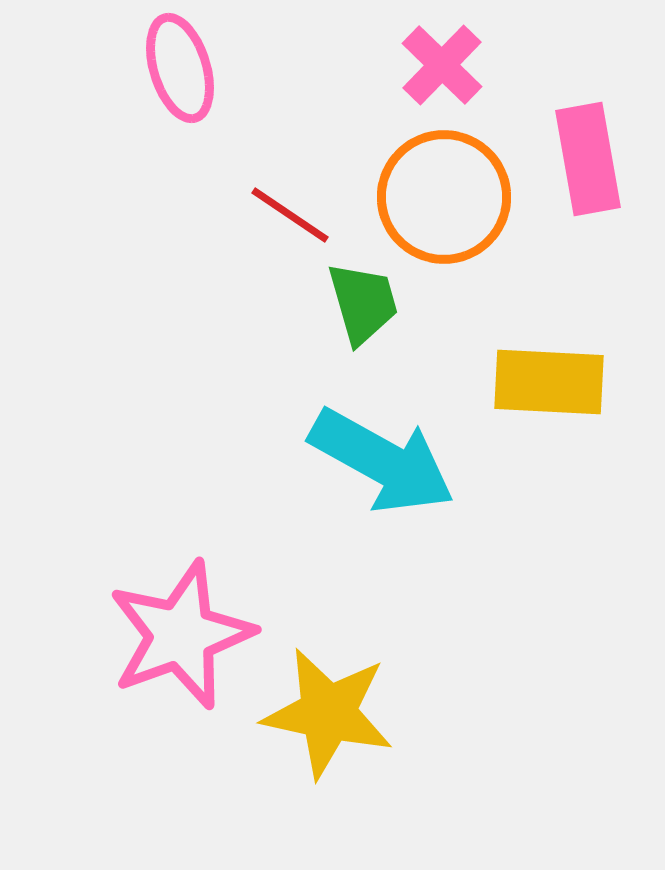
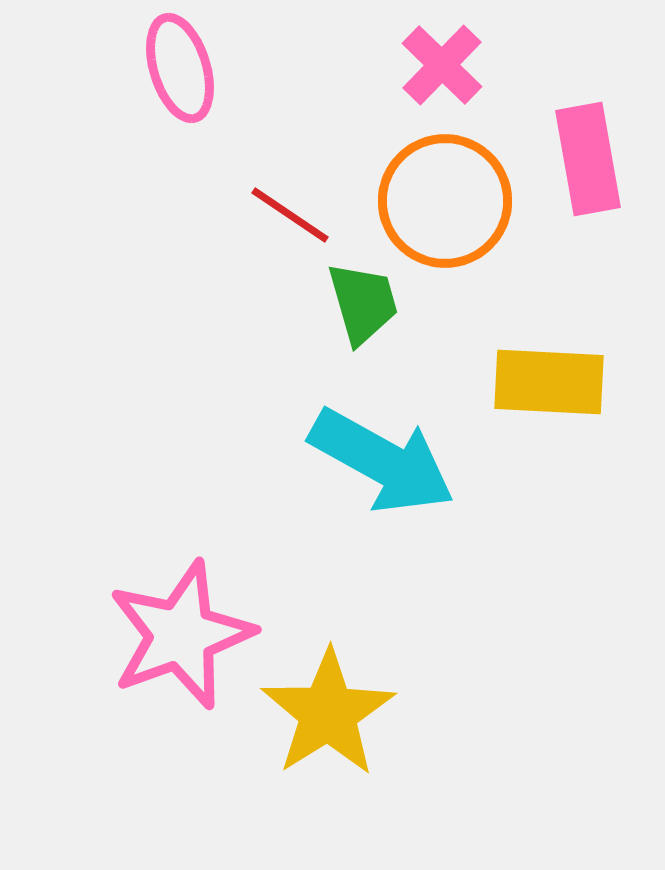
orange circle: moved 1 px right, 4 px down
yellow star: rotated 28 degrees clockwise
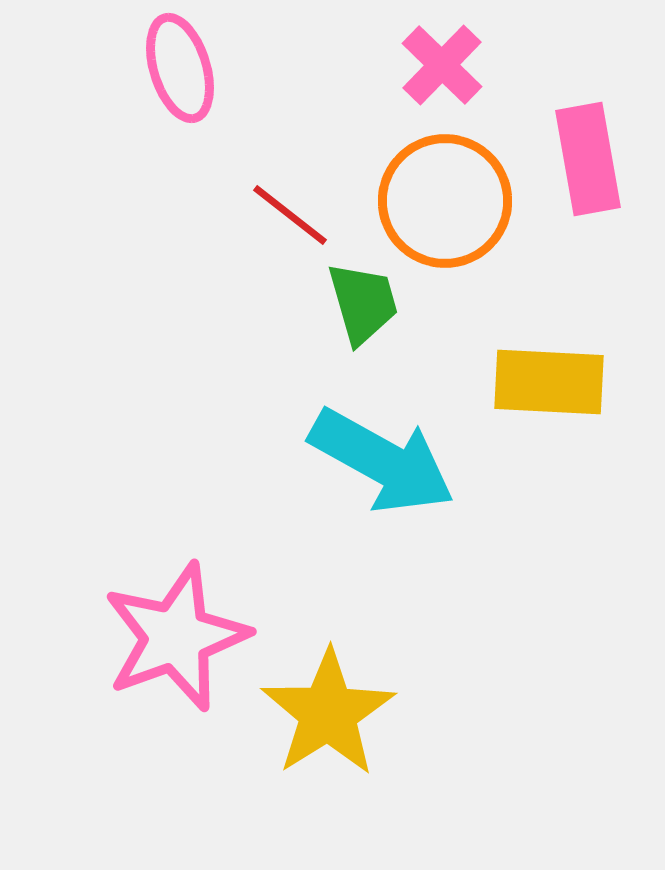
red line: rotated 4 degrees clockwise
pink star: moved 5 px left, 2 px down
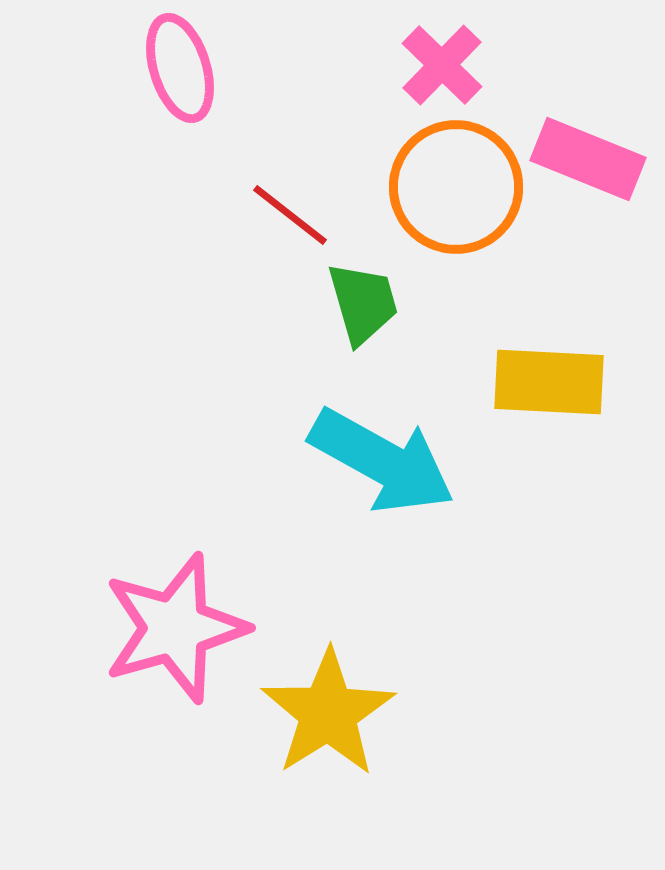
pink rectangle: rotated 58 degrees counterclockwise
orange circle: moved 11 px right, 14 px up
pink star: moved 1 px left, 9 px up; rotated 4 degrees clockwise
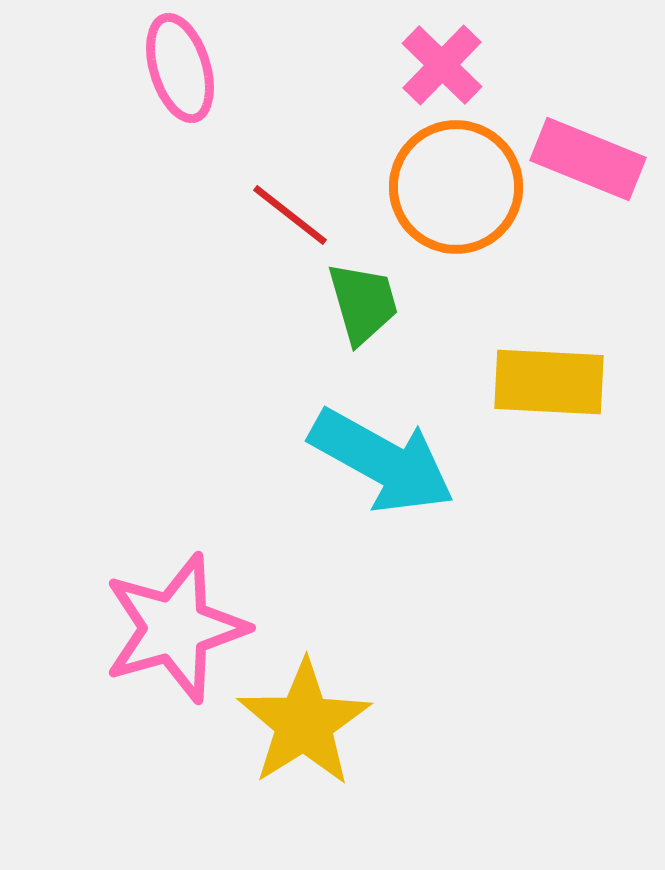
yellow star: moved 24 px left, 10 px down
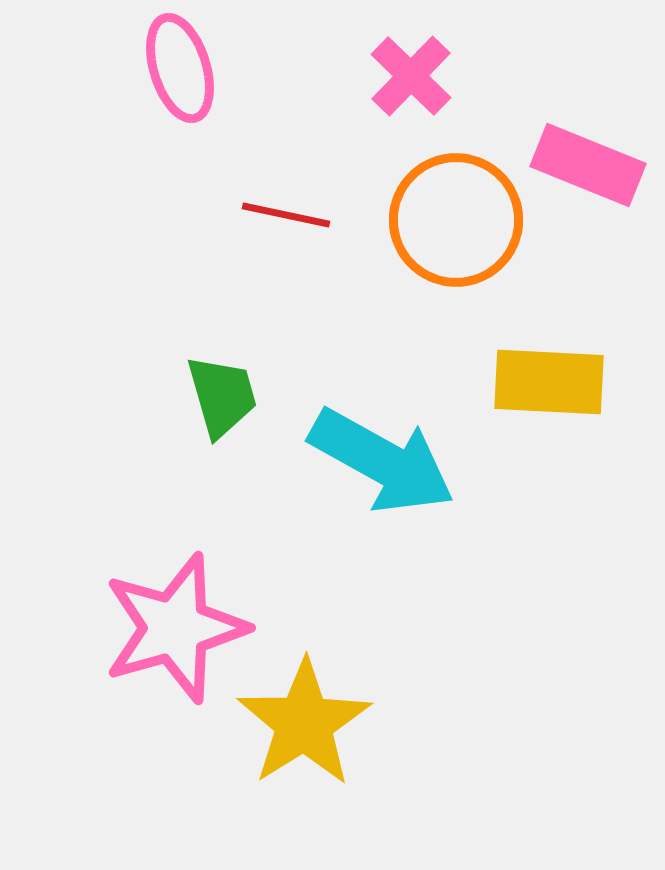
pink cross: moved 31 px left, 11 px down
pink rectangle: moved 6 px down
orange circle: moved 33 px down
red line: moved 4 px left; rotated 26 degrees counterclockwise
green trapezoid: moved 141 px left, 93 px down
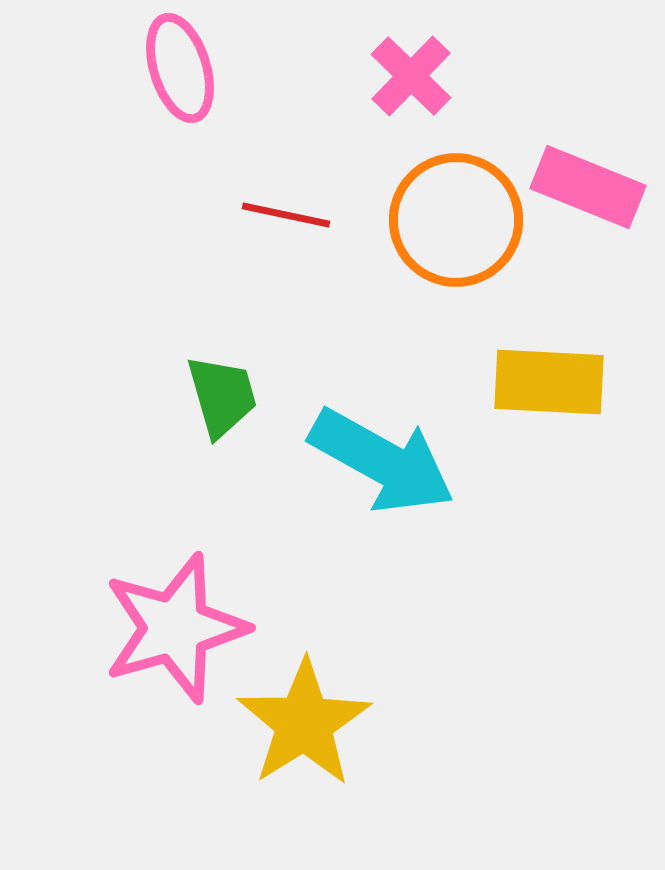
pink rectangle: moved 22 px down
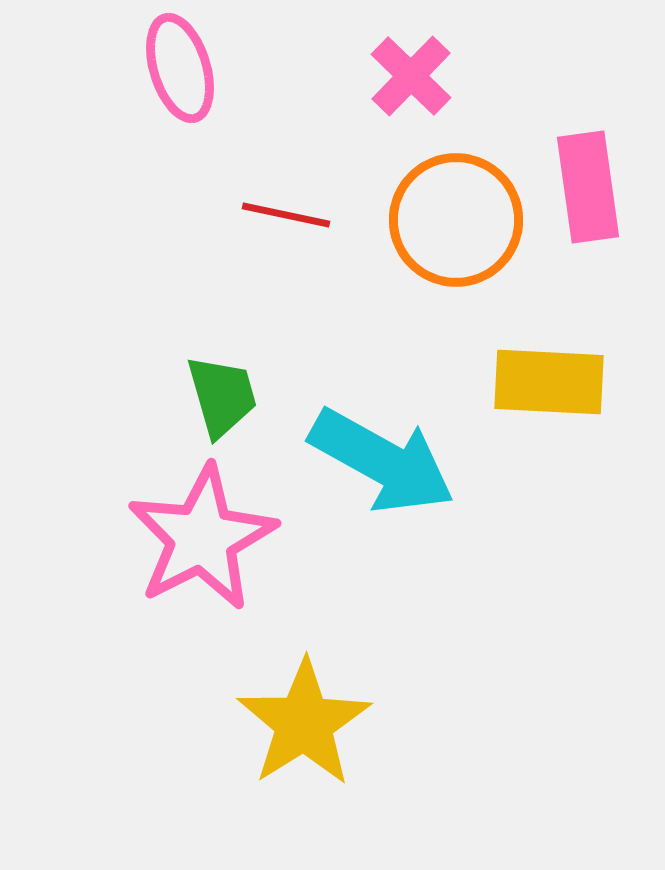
pink rectangle: rotated 60 degrees clockwise
pink star: moved 27 px right, 90 px up; rotated 11 degrees counterclockwise
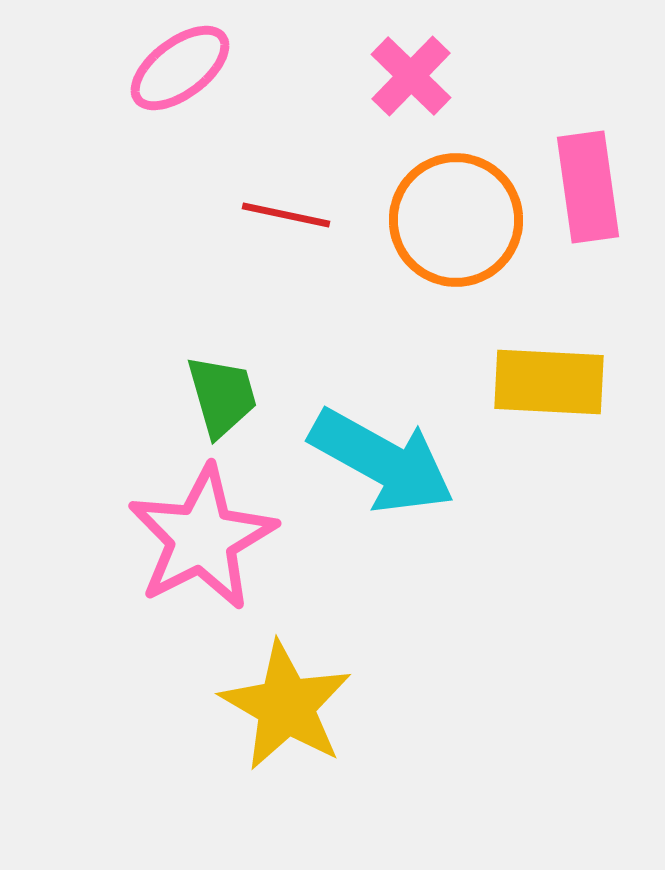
pink ellipse: rotated 70 degrees clockwise
yellow star: moved 18 px left, 17 px up; rotated 10 degrees counterclockwise
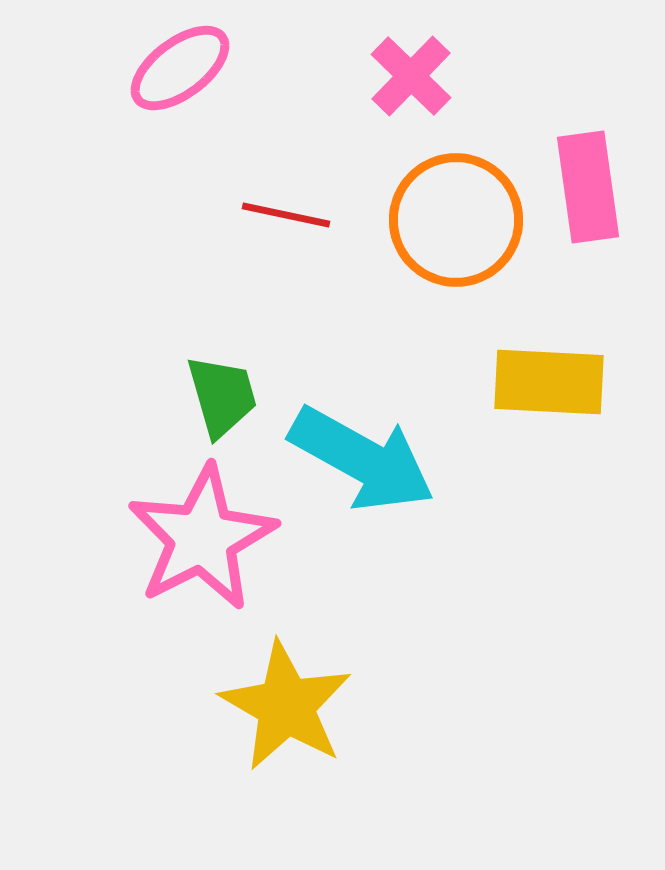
cyan arrow: moved 20 px left, 2 px up
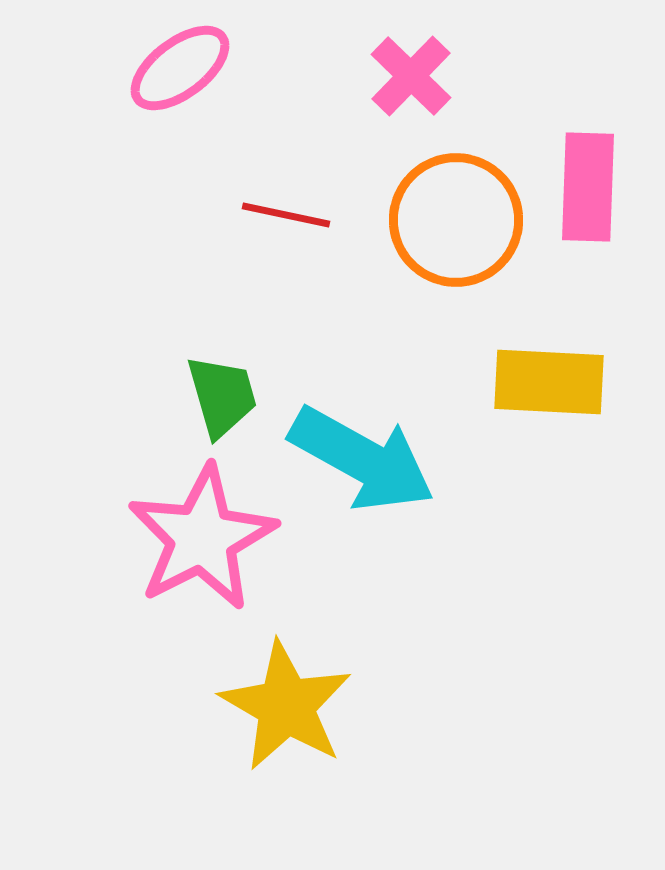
pink rectangle: rotated 10 degrees clockwise
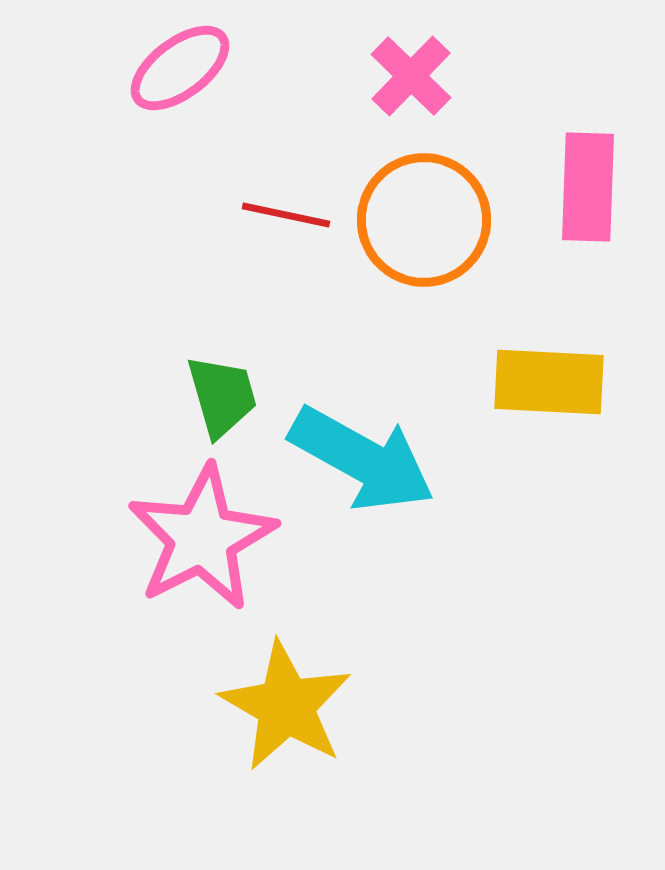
orange circle: moved 32 px left
